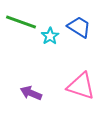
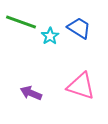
blue trapezoid: moved 1 px down
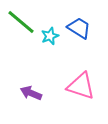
green line: rotated 20 degrees clockwise
cyan star: rotated 12 degrees clockwise
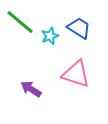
green line: moved 1 px left
pink triangle: moved 5 px left, 12 px up
purple arrow: moved 4 px up; rotated 10 degrees clockwise
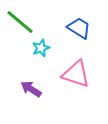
cyan star: moved 9 px left, 12 px down
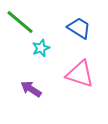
pink triangle: moved 4 px right
